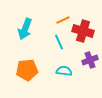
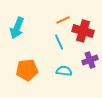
cyan arrow: moved 8 px left, 1 px up
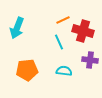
purple cross: rotated 28 degrees clockwise
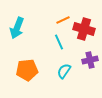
red cross: moved 1 px right, 2 px up
purple cross: rotated 21 degrees counterclockwise
cyan semicircle: rotated 63 degrees counterclockwise
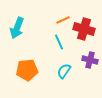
purple cross: rotated 28 degrees clockwise
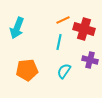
cyan line: rotated 35 degrees clockwise
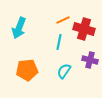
cyan arrow: moved 2 px right
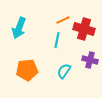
cyan line: moved 2 px left, 2 px up
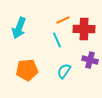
red cross: rotated 15 degrees counterclockwise
cyan line: rotated 35 degrees counterclockwise
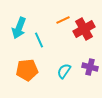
red cross: rotated 30 degrees counterclockwise
cyan line: moved 18 px left
purple cross: moved 7 px down
